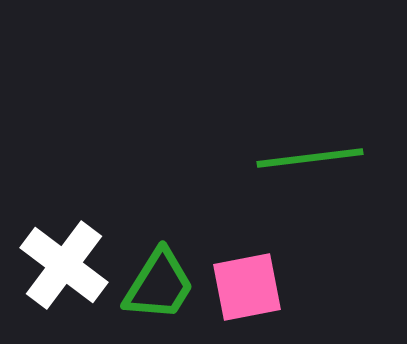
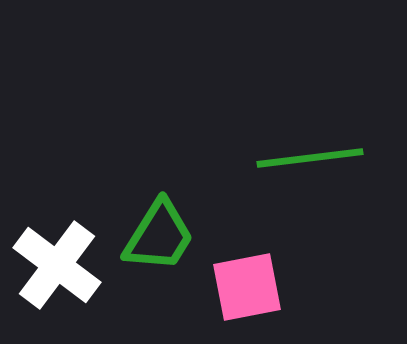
white cross: moved 7 px left
green trapezoid: moved 49 px up
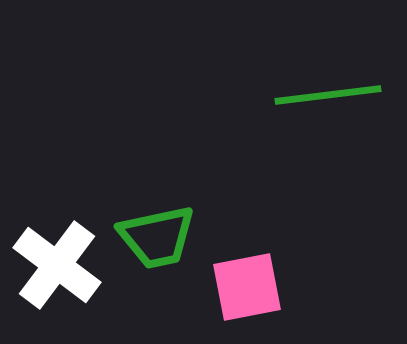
green line: moved 18 px right, 63 px up
green trapezoid: moved 2 px left, 1 px down; rotated 46 degrees clockwise
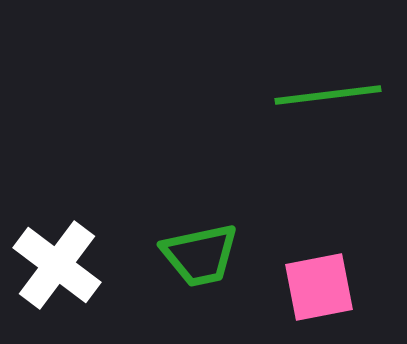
green trapezoid: moved 43 px right, 18 px down
pink square: moved 72 px right
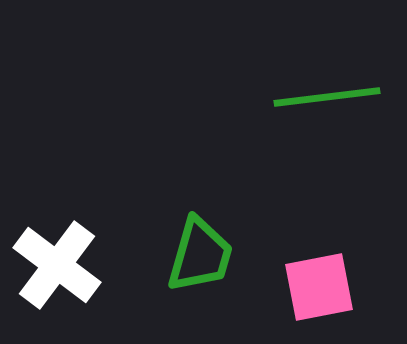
green line: moved 1 px left, 2 px down
green trapezoid: rotated 62 degrees counterclockwise
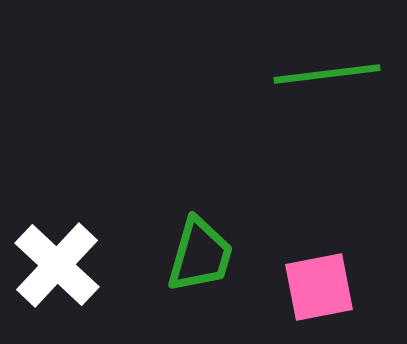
green line: moved 23 px up
white cross: rotated 6 degrees clockwise
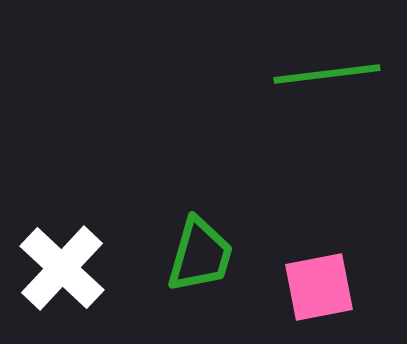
white cross: moved 5 px right, 3 px down
